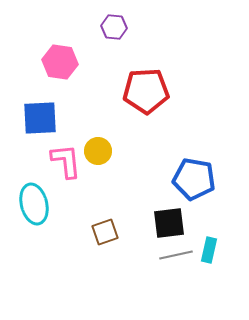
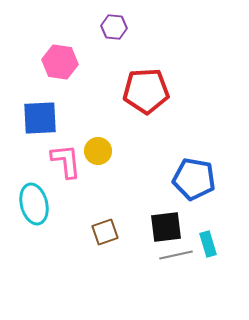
black square: moved 3 px left, 4 px down
cyan rectangle: moved 1 px left, 6 px up; rotated 30 degrees counterclockwise
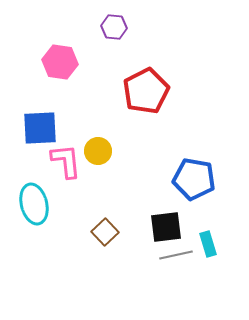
red pentagon: rotated 24 degrees counterclockwise
blue square: moved 10 px down
brown square: rotated 24 degrees counterclockwise
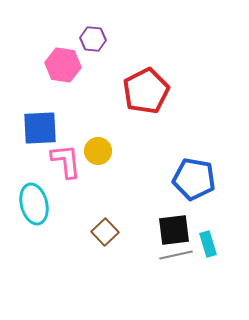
purple hexagon: moved 21 px left, 12 px down
pink hexagon: moved 3 px right, 3 px down
black square: moved 8 px right, 3 px down
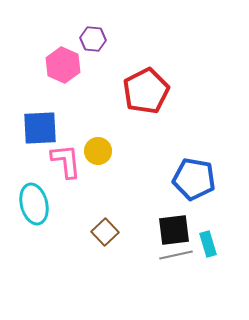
pink hexagon: rotated 16 degrees clockwise
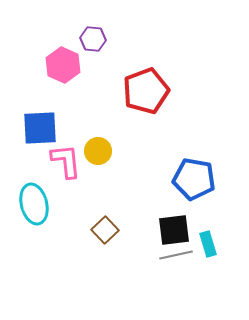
red pentagon: rotated 6 degrees clockwise
brown square: moved 2 px up
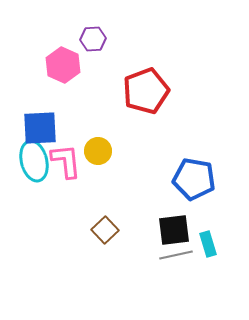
purple hexagon: rotated 10 degrees counterclockwise
cyan ellipse: moved 43 px up
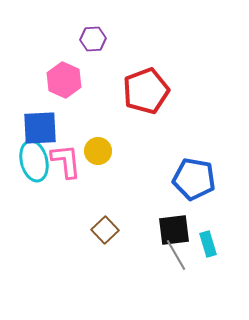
pink hexagon: moved 1 px right, 15 px down
gray line: rotated 72 degrees clockwise
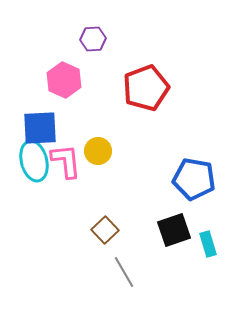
red pentagon: moved 3 px up
black square: rotated 12 degrees counterclockwise
gray line: moved 52 px left, 17 px down
